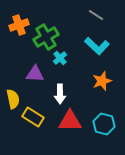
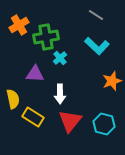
orange cross: rotated 12 degrees counterclockwise
green cross: rotated 20 degrees clockwise
orange star: moved 10 px right
red triangle: rotated 50 degrees counterclockwise
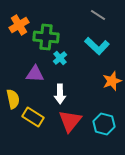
gray line: moved 2 px right
green cross: rotated 15 degrees clockwise
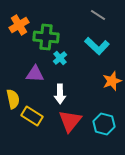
yellow rectangle: moved 1 px left, 1 px up
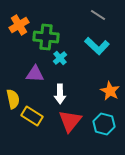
orange star: moved 2 px left, 10 px down; rotated 24 degrees counterclockwise
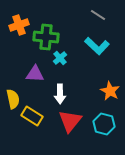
orange cross: rotated 12 degrees clockwise
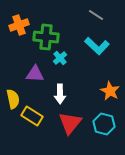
gray line: moved 2 px left
red triangle: moved 2 px down
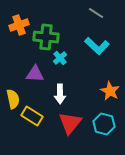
gray line: moved 2 px up
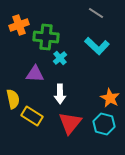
orange star: moved 7 px down
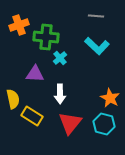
gray line: moved 3 px down; rotated 28 degrees counterclockwise
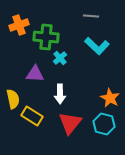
gray line: moved 5 px left
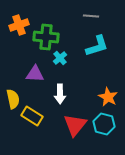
cyan L-shape: rotated 60 degrees counterclockwise
orange star: moved 2 px left, 1 px up
red triangle: moved 5 px right, 2 px down
